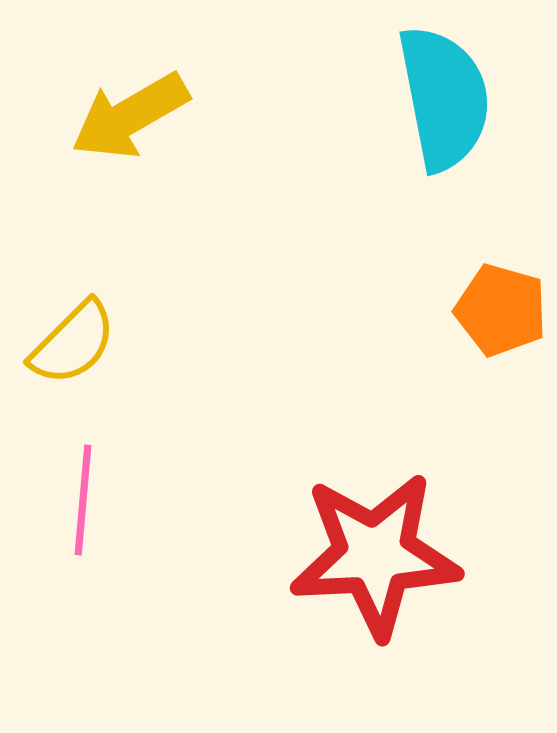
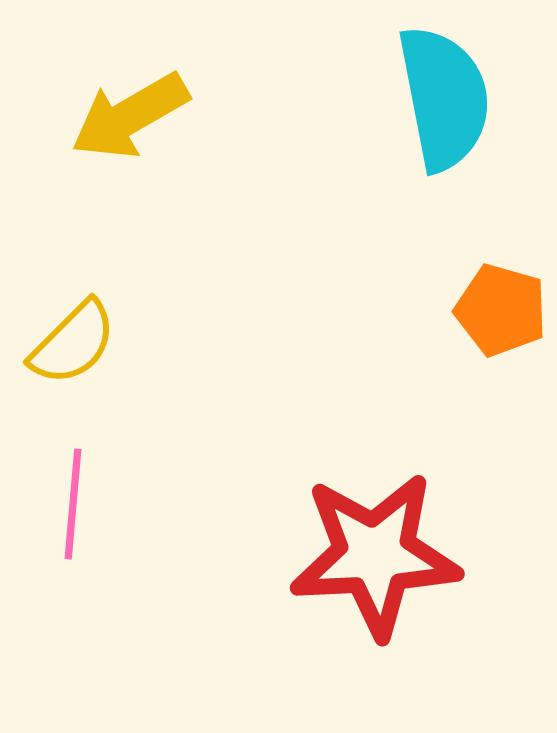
pink line: moved 10 px left, 4 px down
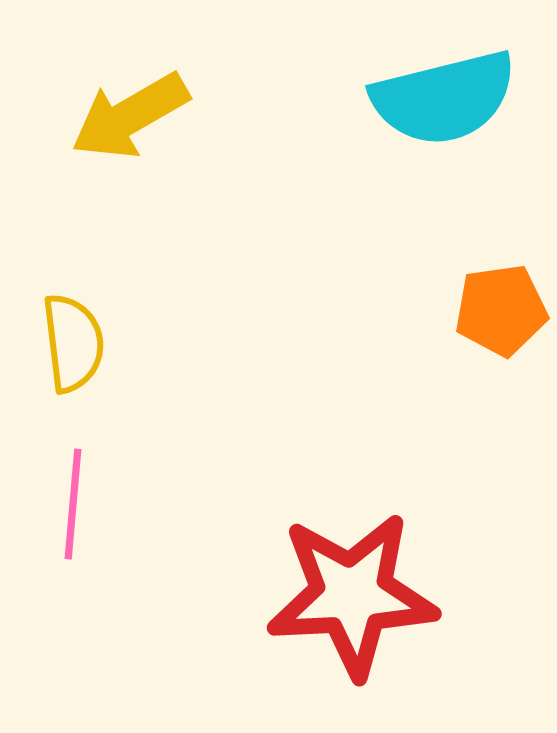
cyan semicircle: rotated 87 degrees clockwise
orange pentagon: rotated 24 degrees counterclockwise
yellow semicircle: rotated 52 degrees counterclockwise
red star: moved 23 px left, 40 px down
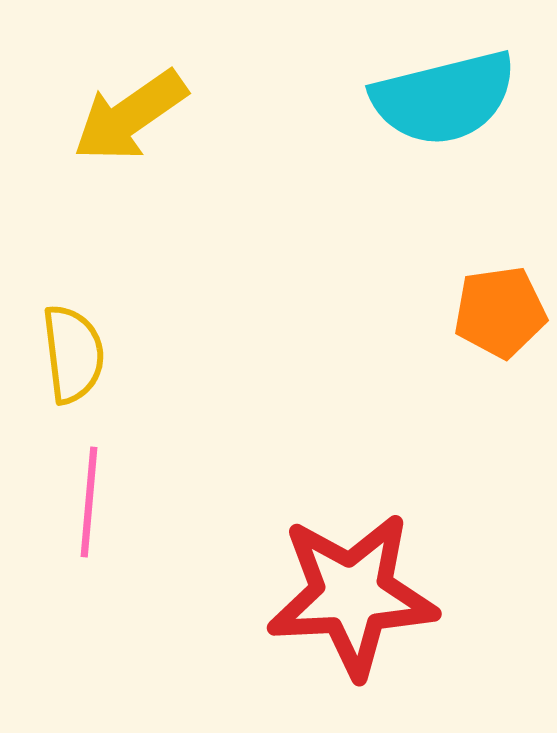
yellow arrow: rotated 5 degrees counterclockwise
orange pentagon: moved 1 px left, 2 px down
yellow semicircle: moved 11 px down
pink line: moved 16 px right, 2 px up
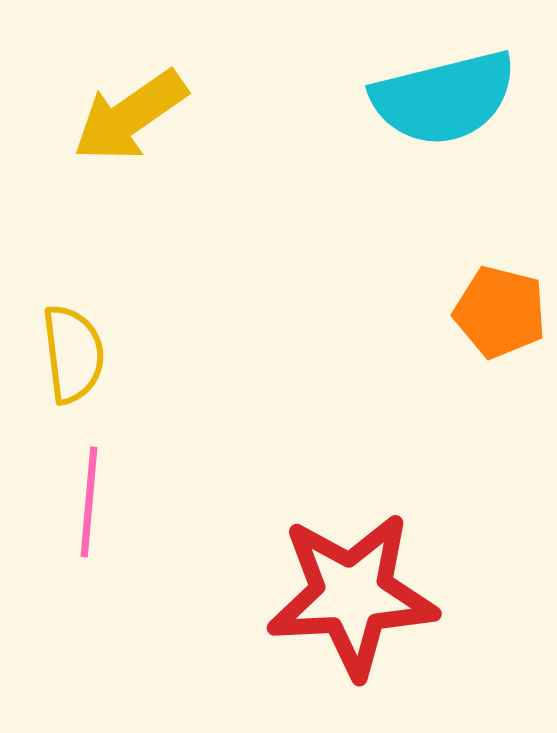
orange pentagon: rotated 22 degrees clockwise
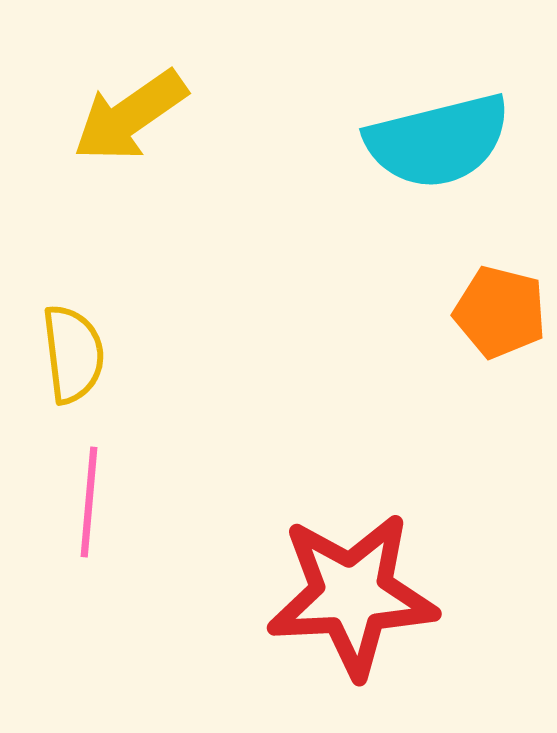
cyan semicircle: moved 6 px left, 43 px down
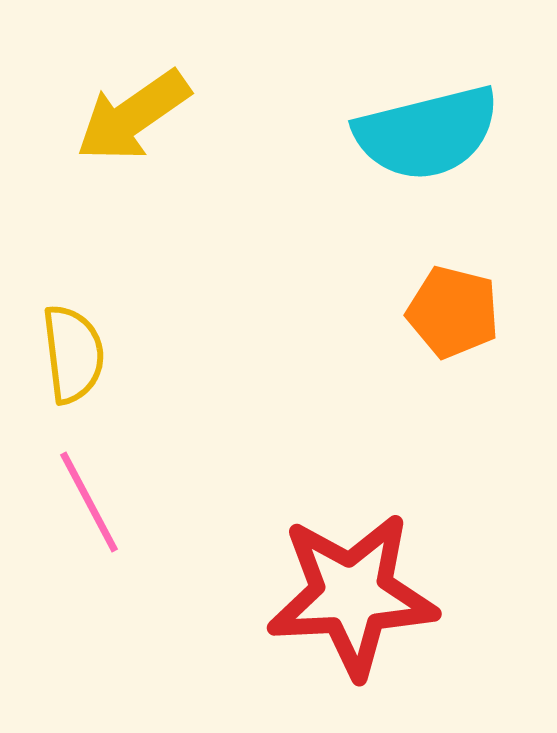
yellow arrow: moved 3 px right
cyan semicircle: moved 11 px left, 8 px up
orange pentagon: moved 47 px left
pink line: rotated 33 degrees counterclockwise
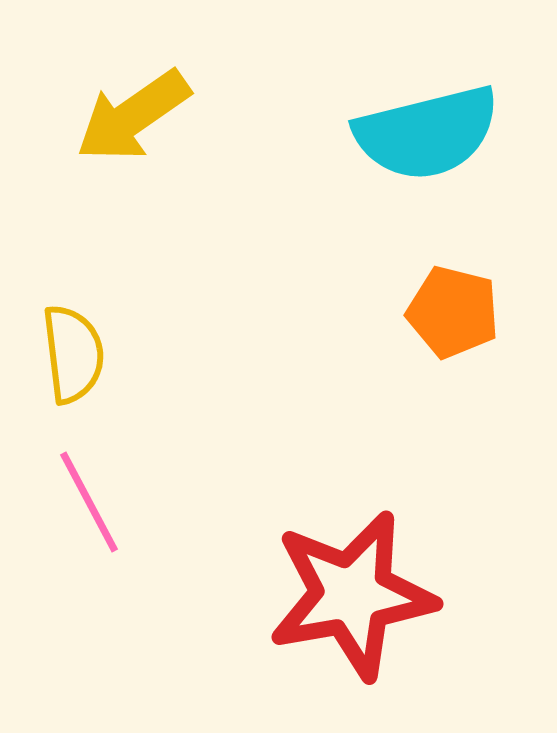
red star: rotated 7 degrees counterclockwise
